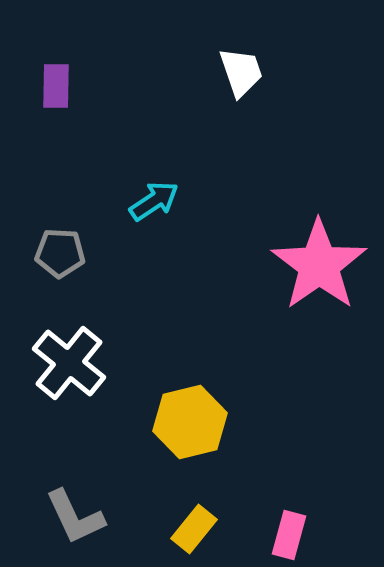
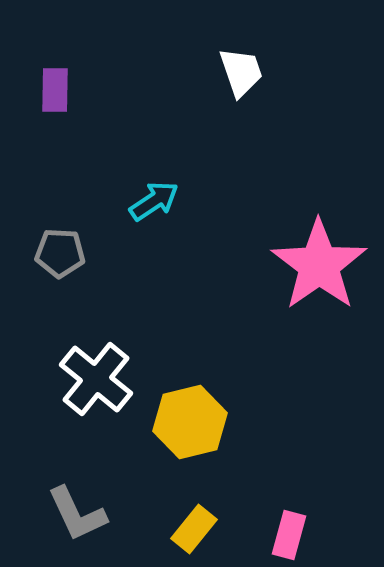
purple rectangle: moved 1 px left, 4 px down
white cross: moved 27 px right, 16 px down
gray L-shape: moved 2 px right, 3 px up
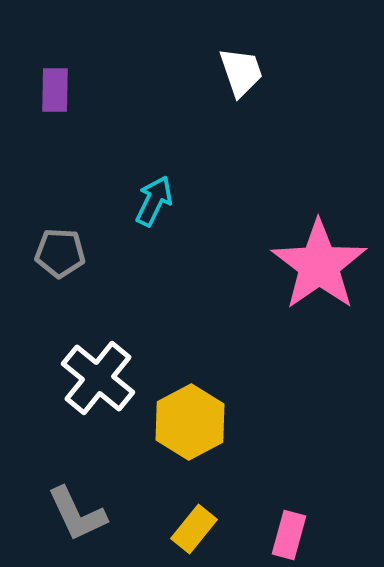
cyan arrow: rotated 30 degrees counterclockwise
white cross: moved 2 px right, 1 px up
yellow hexagon: rotated 14 degrees counterclockwise
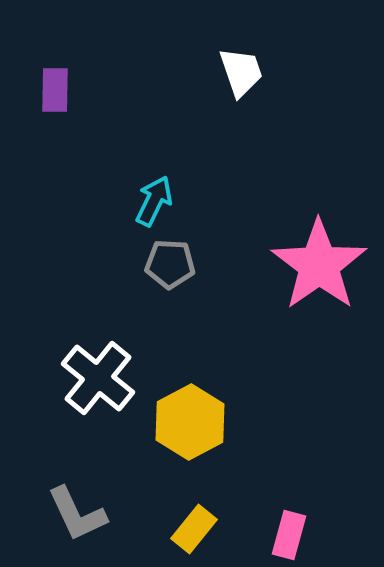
gray pentagon: moved 110 px right, 11 px down
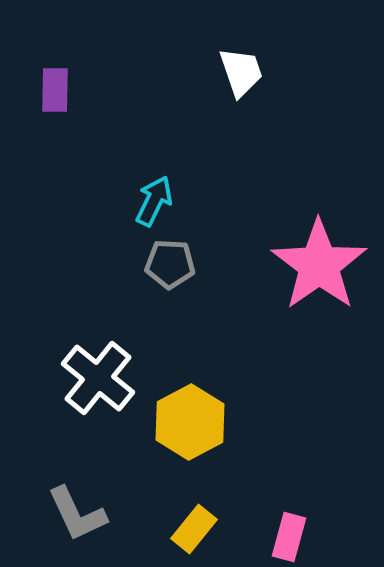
pink rectangle: moved 2 px down
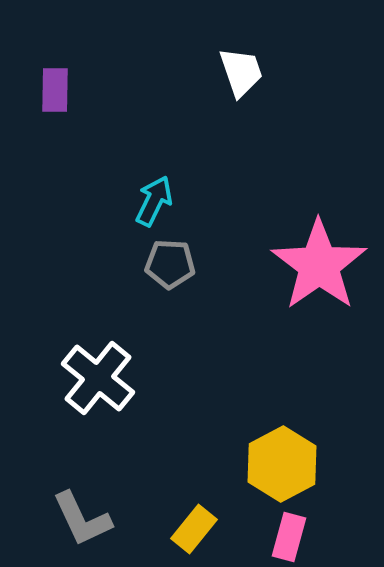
yellow hexagon: moved 92 px right, 42 px down
gray L-shape: moved 5 px right, 5 px down
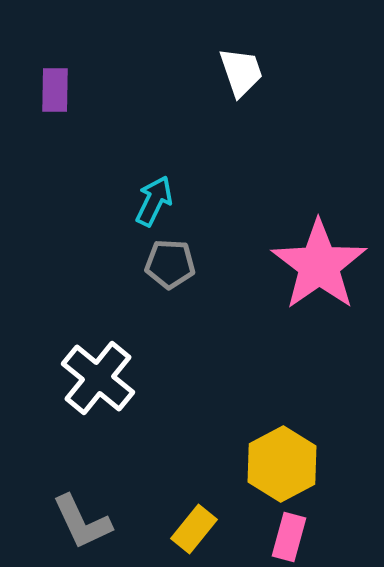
gray L-shape: moved 3 px down
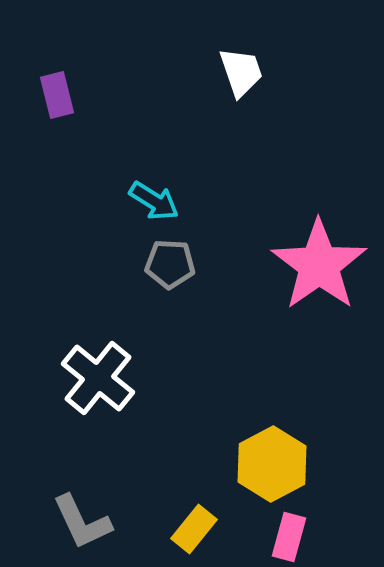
purple rectangle: moved 2 px right, 5 px down; rotated 15 degrees counterclockwise
cyan arrow: rotated 96 degrees clockwise
yellow hexagon: moved 10 px left
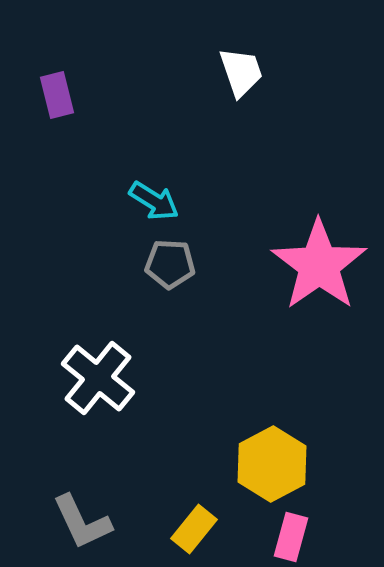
pink rectangle: moved 2 px right
